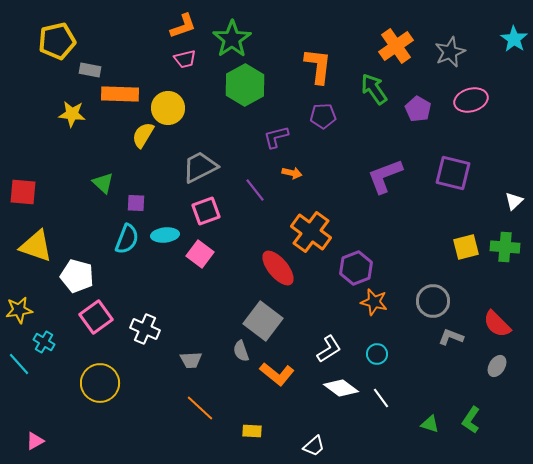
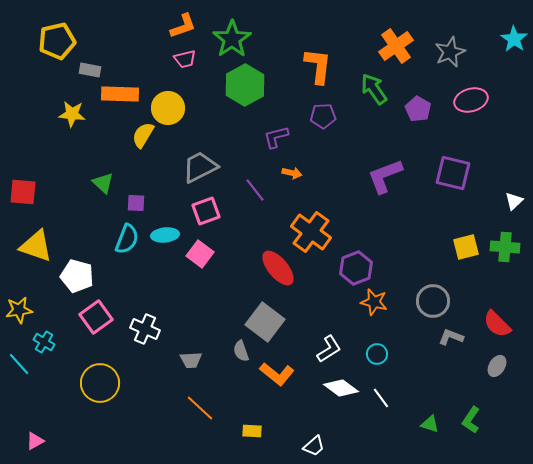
gray square at (263, 321): moved 2 px right, 1 px down
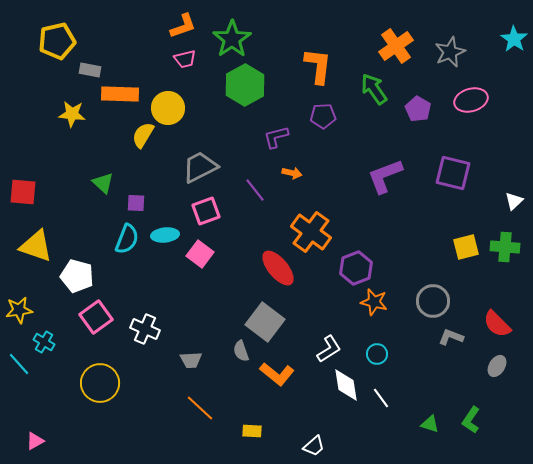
white diamond at (341, 388): moved 5 px right, 3 px up; rotated 44 degrees clockwise
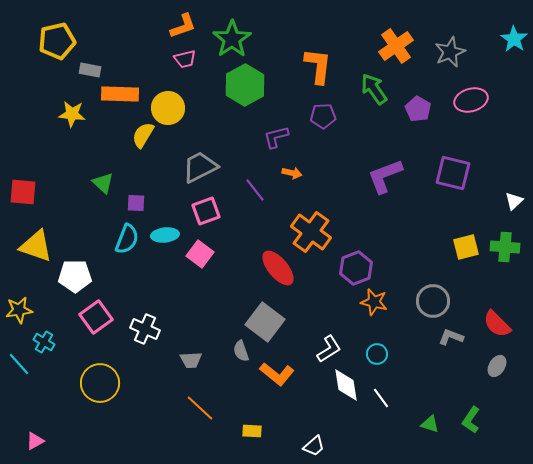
white pentagon at (77, 276): moved 2 px left; rotated 16 degrees counterclockwise
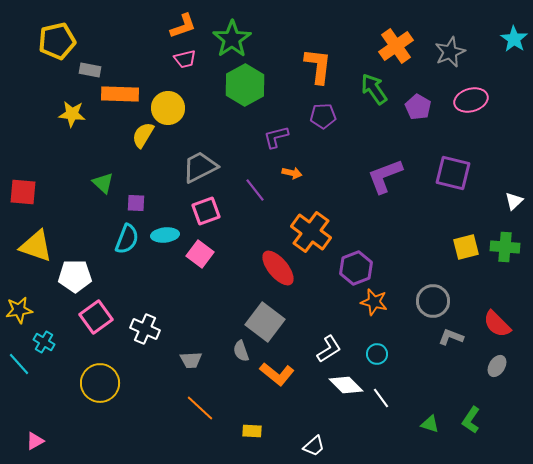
purple pentagon at (418, 109): moved 2 px up
white diamond at (346, 385): rotated 36 degrees counterclockwise
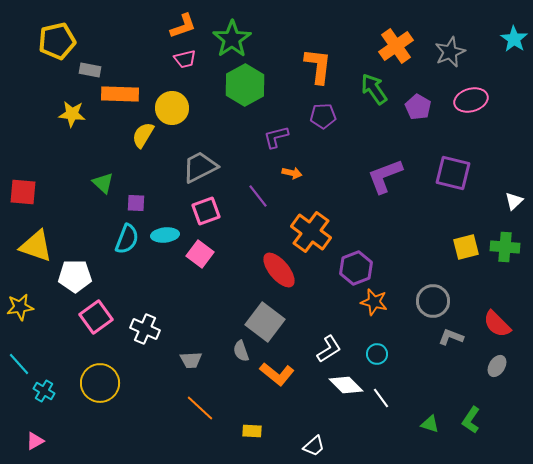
yellow circle at (168, 108): moved 4 px right
purple line at (255, 190): moved 3 px right, 6 px down
red ellipse at (278, 268): moved 1 px right, 2 px down
yellow star at (19, 310): moved 1 px right, 3 px up
cyan cross at (44, 342): moved 49 px down
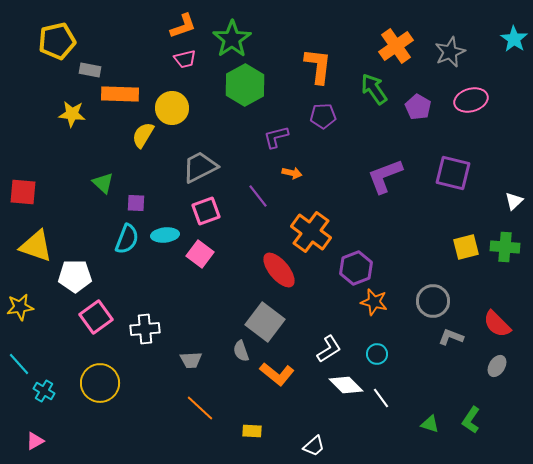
white cross at (145, 329): rotated 28 degrees counterclockwise
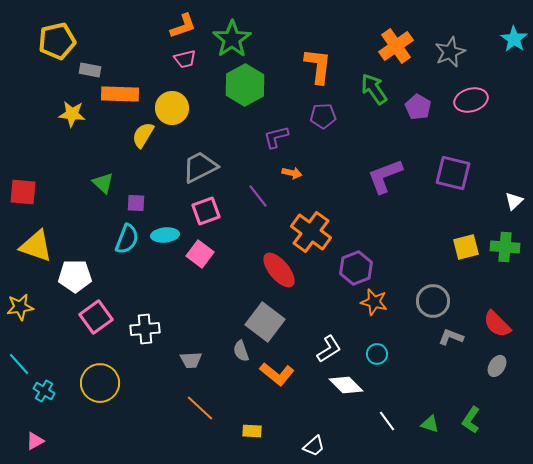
white line at (381, 398): moved 6 px right, 23 px down
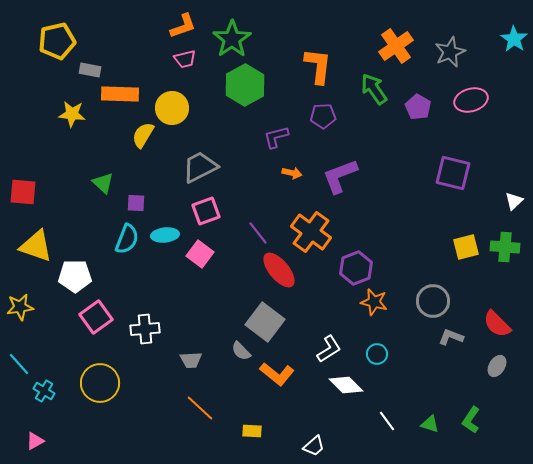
purple L-shape at (385, 176): moved 45 px left
purple line at (258, 196): moved 37 px down
gray semicircle at (241, 351): rotated 25 degrees counterclockwise
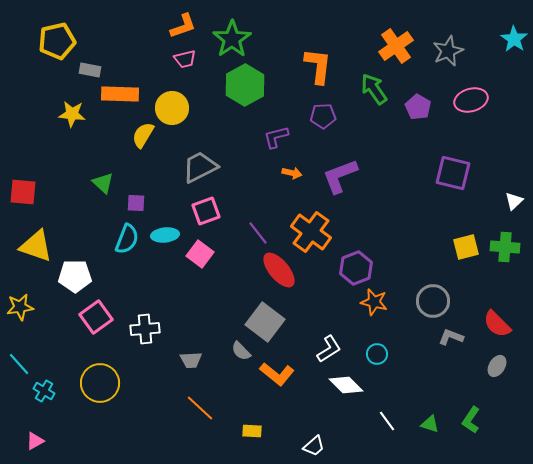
gray star at (450, 52): moved 2 px left, 1 px up
